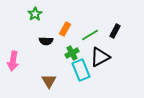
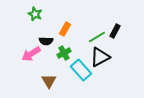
green star: rotated 16 degrees counterclockwise
green line: moved 7 px right, 2 px down
green cross: moved 8 px left
pink arrow: moved 18 px right, 7 px up; rotated 48 degrees clockwise
cyan rectangle: rotated 20 degrees counterclockwise
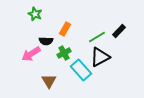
black rectangle: moved 4 px right; rotated 16 degrees clockwise
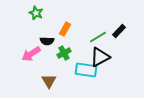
green star: moved 1 px right, 1 px up
green line: moved 1 px right
black semicircle: moved 1 px right
cyan rectangle: moved 5 px right; rotated 40 degrees counterclockwise
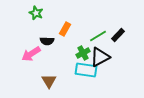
black rectangle: moved 1 px left, 4 px down
green line: moved 1 px up
green cross: moved 19 px right
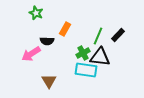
green line: rotated 36 degrees counterclockwise
black triangle: rotated 35 degrees clockwise
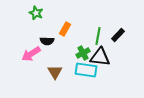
green line: rotated 12 degrees counterclockwise
brown triangle: moved 6 px right, 9 px up
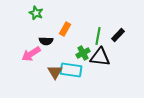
black semicircle: moved 1 px left
cyan rectangle: moved 15 px left
